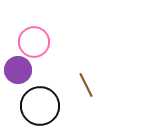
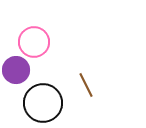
purple circle: moved 2 px left
black circle: moved 3 px right, 3 px up
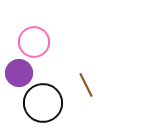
purple circle: moved 3 px right, 3 px down
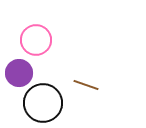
pink circle: moved 2 px right, 2 px up
brown line: rotated 45 degrees counterclockwise
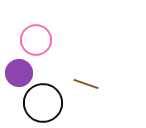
brown line: moved 1 px up
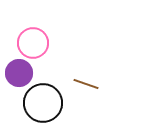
pink circle: moved 3 px left, 3 px down
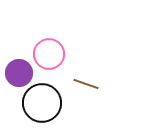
pink circle: moved 16 px right, 11 px down
black circle: moved 1 px left
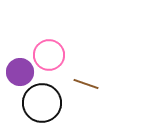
pink circle: moved 1 px down
purple circle: moved 1 px right, 1 px up
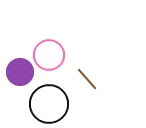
brown line: moved 1 px right, 5 px up; rotated 30 degrees clockwise
black circle: moved 7 px right, 1 px down
